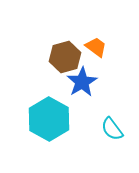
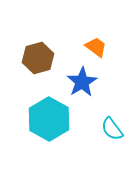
brown hexagon: moved 27 px left, 1 px down
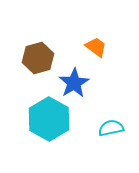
blue star: moved 8 px left, 1 px down
cyan semicircle: moved 1 px left, 1 px up; rotated 115 degrees clockwise
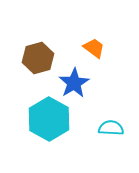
orange trapezoid: moved 2 px left, 1 px down
cyan semicircle: rotated 15 degrees clockwise
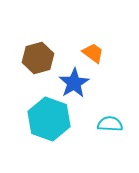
orange trapezoid: moved 1 px left, 5 px down
cyan hexagon: rotated 9 degrees counterclockwise
cyan semicircle: moved 1 px left, 4 px up
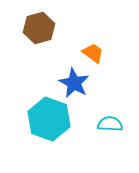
brown hexagon: moved 1 px right, 30 px up
blue star: rotated 12 degrees counterclockwise
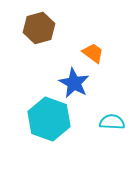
cyan semicircle: moved 2 px right, 2 px up
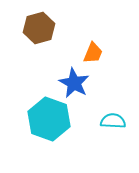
orange trapezoid: rotated 75 degrees clockwise
cyan semicircle: moved 1 px right, 1 px up
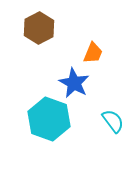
brown hexagon: rotated 12 degrees counterclockwise
cyan semicircle: rotated 50 degrees clockwise
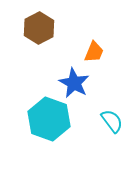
orange trapezoid: moved 1 px right, 1 px up
cyan semicircle: moved 1 px left
